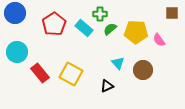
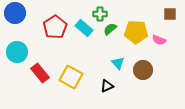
brown square: moved 2 px left, 1 px down
red pentagon: moved 1 px right, 3 px down
pink semicircle: rotated 32 degrees counterclockwise
yellow square: moved 3 px down
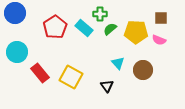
brown square: moved 9 px left, 4 px down
black triangle: rotated 40 degrees counterclockwise
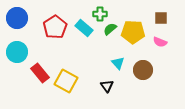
blue circle: moved 2 px right, 5 px down
yellow pentagon: moved 3 px left
pink semicircle: moved 1 px right, 2 px down
yellow square: moved 5 px left, 4 px down
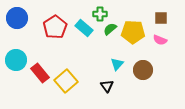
pink semicircle: moved 2 px up
cyan circle: moved 1 px left, 8 px down
cyan triangle: moved 1 px left, 1 px down; rotated 24 degrees clockwise
yellow square: rotated 20 degrees clockwise
